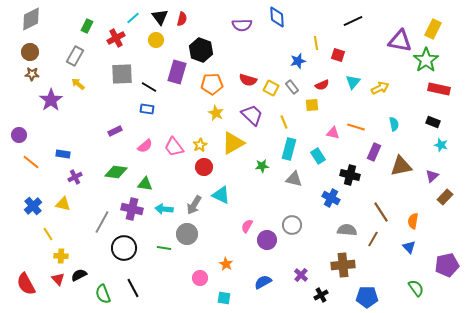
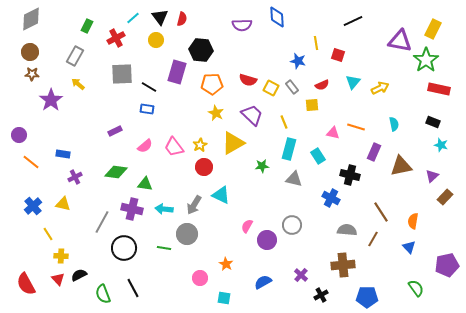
black hexagon at (201, 50): rotated 15 degrees counterclockwise
blue star at (298, 61): rotated 28 degrees clockwise
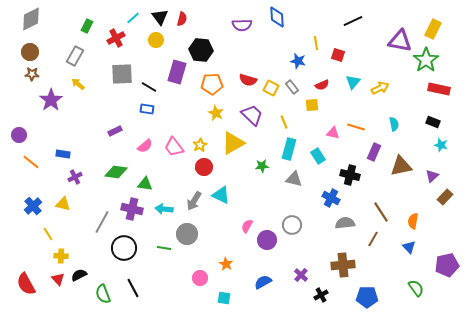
gray arrow at (194, 205): moved 4 px up
gray semicircle at (347, 230): moved 2 px left, 7 px up; rotated 12 degrees counterclockwise
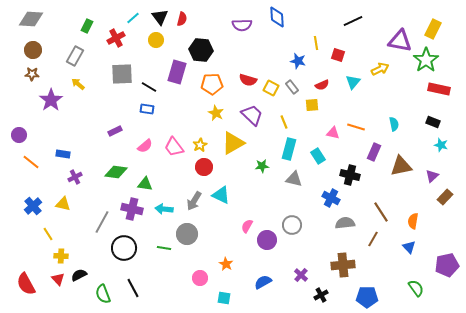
gray diamond at (31, 19): rotated 30 degrees clockwise
brown circle at (30, 52): moved 3 px right, 2 px up
yellow arrow at (380, 88): moved 19 px up
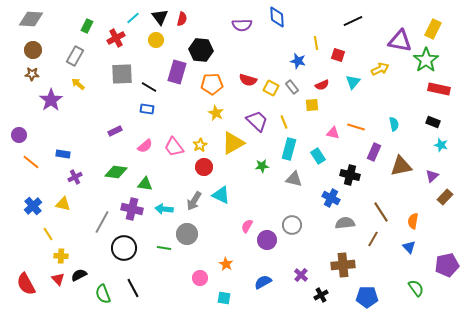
purple trapezoid at (252, 115): moved 5 px right, 6 px down
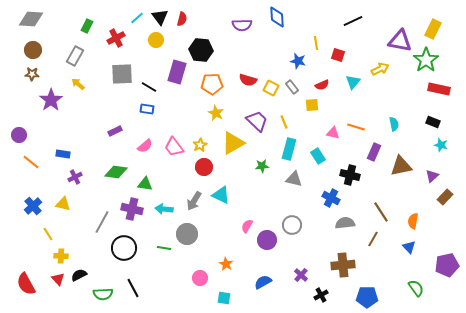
cyan line at (133, 18): moved 4 px right
green semicircle at (103, 294): rotated 72 degrees counterclockwise
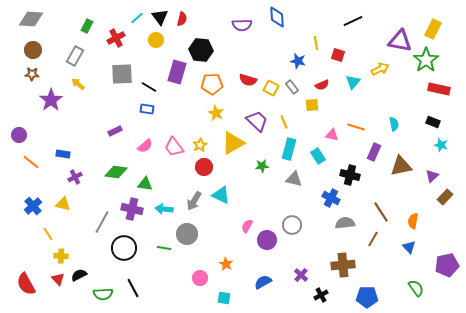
pink triangle at (333, 133): moved 1 px left, 2 px down
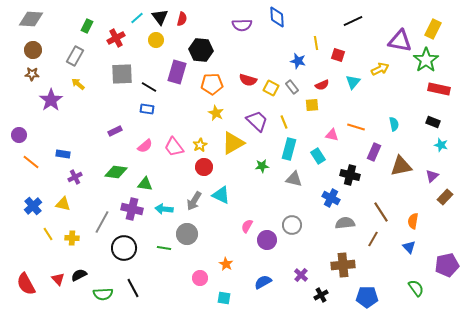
yellow cross at (61, 256): moved 11 px right, 18 px up
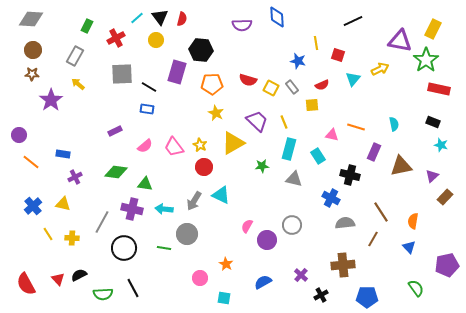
cyan triangle at (353, 82): moved 3 px up
yellow star at (200, 145): rotated 16 degrees counterclockwise
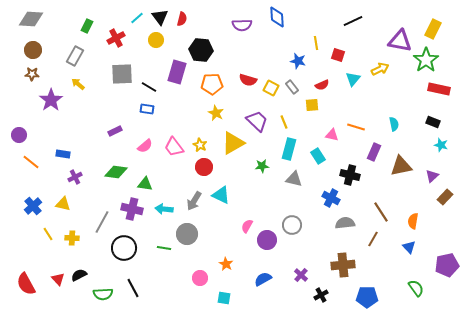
blue semicircle at (263, 282): moved 3 px up
